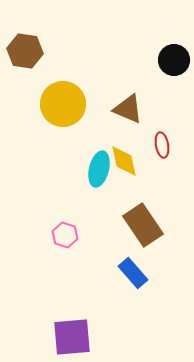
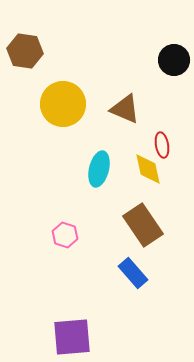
brown triangle: moved 3 px left
yellow diamond: moved 24 px right, 8 px down
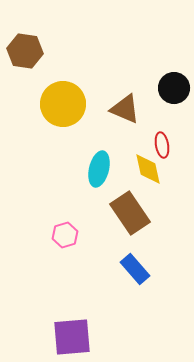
black circle: moved 28 px down
brown rectangle: moved 13 px left, 12 px up
pink hexagon: rotated 25 degrees clockwise
blue rectangle: moved 2 px right, 4 px up
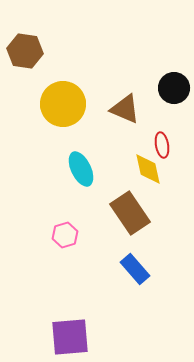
cyan ellipse: moved 18 px left; rotated 40 degrees counterclockwise
purple square: moved 2 px left
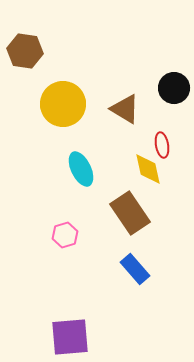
brown triangle: rotated 8 degrees clockwise
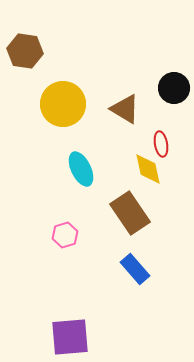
red ellipse: moved 1 px left, 1 px up
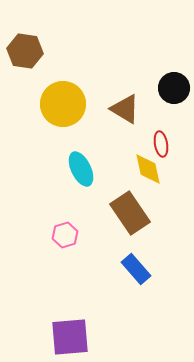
blue rectangle: moved 1 px right
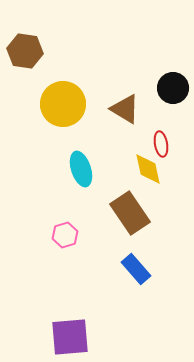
black circle: moved 1 px left
cyan ellipse: rotated 8 degrees clockwise
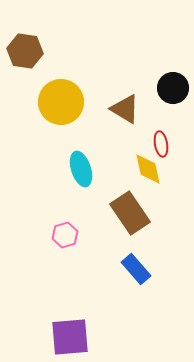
yellow circle: moved 2 px left, 2 px up
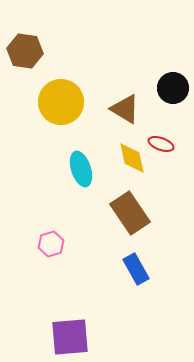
red ellipse: rotated 60 degrees counterclockwise
yellow diamond: moved 16 px left, 11 px up
pink hexagon: moved 14 px left, 9 px down
blue rectangle: rotated 12 degrees clockwise
